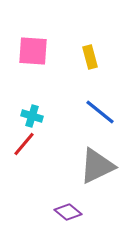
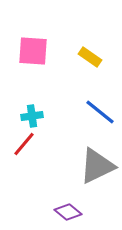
yellow rectangle: rotated 40 degrees counterclockwise
cyan cross: rotated 25 degrees counterclockwise
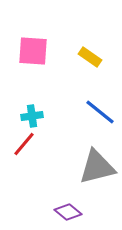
gray triangle: moved 1 px down; rotated 12 degrees clockwise
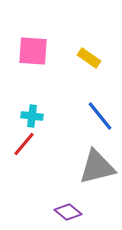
yellow rectangle: moved 1 px left, 1 px down
blue line: moved 4 px down; rotated 12 degrees clockwise
cyan cross: rotated 15 degrees clockwise
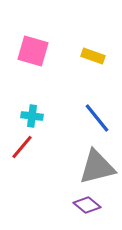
pink square: rotated 12 degrees clockwise
yellow rectangle: moved 4 px right, 2 px up; rotated 15 degrees counterclockwise
blue line: moved 3 px left, 2 px down
red line: moved 2 px left, 3 px down
purple diamond: moved 19 px right, 7 px up
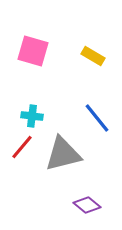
yellow rectangle: rotated 10 degrees clockwise
gray triangle: moved 34 px left, 13 px up
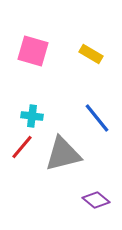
yellow rectangle: moved 2 px left, 2 px up
purple diamond: moved 9 px right, 5 px up
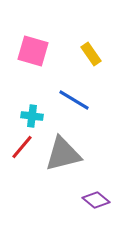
yellow rectangle: rotated 25 degrees clockwise
blue line: moved 23 px left, 18 px up; rotated 20 degrees counterclockwise
